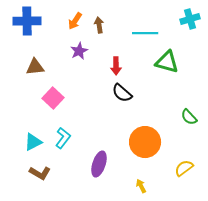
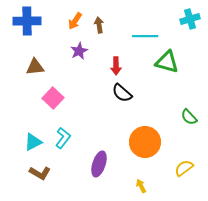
cyan line: moved 3 px down
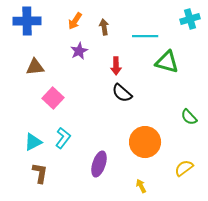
brown arrow: moved 5 px right, 2 px down
brown L-shape: rotated 110 degrees counterclockwise
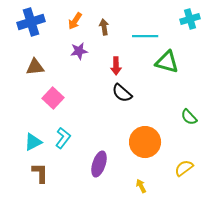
blue cross: moved 4 px right, 1 px down; rotated 16 degrees counterclockwise
purple star: rotated 18 degrees clockwise
brown L-shape: rotated 10 degrees counterclockwise
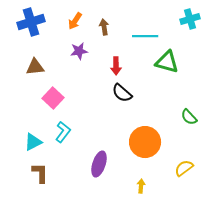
cyan L-shape: moved 6 px up
yellow arrow: rotated 32 degrees clockwise
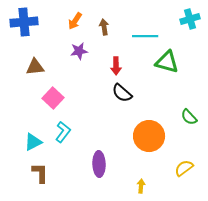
blue cross: moved 7 px left; rotated 12 degrees clockwise
orange circle: moved 4 px right, 6 px up
purple ellipse: rotated 20 degrees counterclockwise
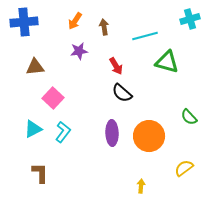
cyan line: rotated 15 degrees counterclockwise
red arrow: rotated 30 degrees counterclockwise
cyan triangle: moved 13 px up
purple ellipse: moved 13 px right, 31 px up
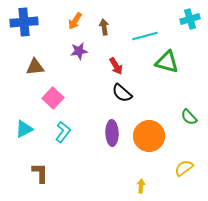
cyan triangle: moved 9 px left
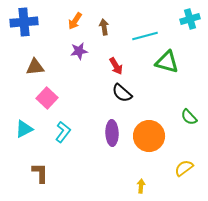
pink square: moved 6 px left
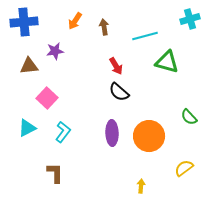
purple star: moved 24 px left
brown triangle: moved 6 px left, 1 px up
black semicircle: moved 3 px left, 1 px up
cyan triangle: moved 3 px right, 1 px up
brown L-shape: moved 15 px right
